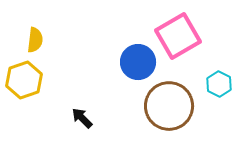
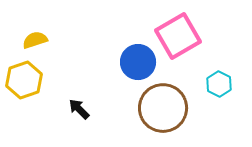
yellow semicircle: rotated 115 degrees counterclockwise
brown circle: moved 6 px left, 2 px down
black arrow: moved 3 px left, 9 px up
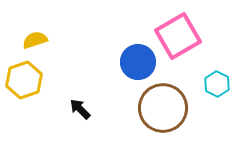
cyan hexagon: moved 2 px left
black arrow: moved 1 px right
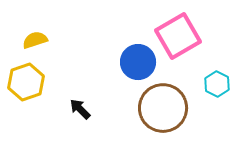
yellow hexagon: moved 2 px right, 2 px down
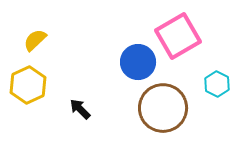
yellow semicircle: rotated 25 degrees counterclockwise
yellow hexagon: moved 2 px right, 3 px down; rotated 6 degrees counterclockwise
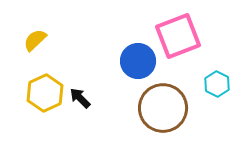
pink square: rotated 9 degrees clockwise
blue circle: moved 1 px up
yellow hexagon: moved 17 px right, 8 px down
black arrow: moved 11 px up
